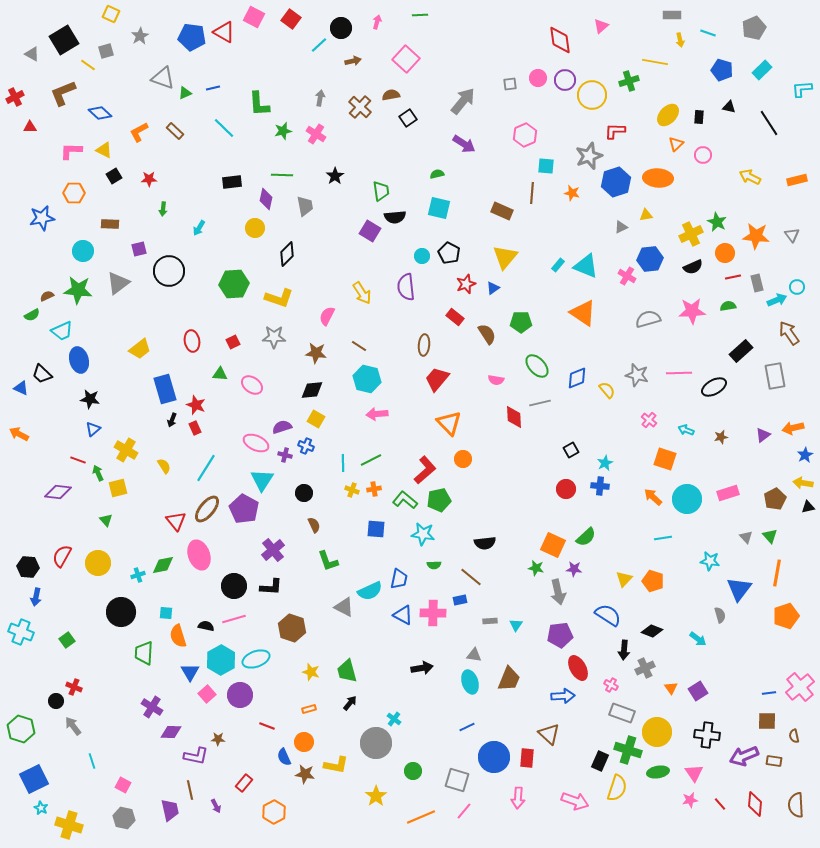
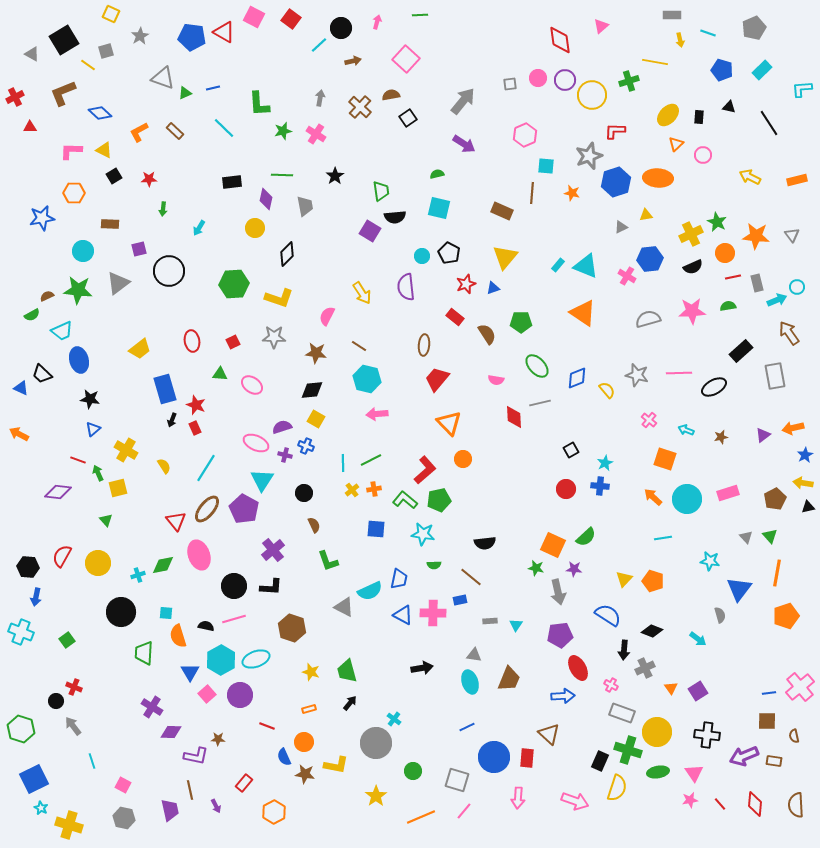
blue triangle at (493, 288): rotated 16 degrees clockwise
yellow cross at (352, 490): rotated 32 degrees clockwise
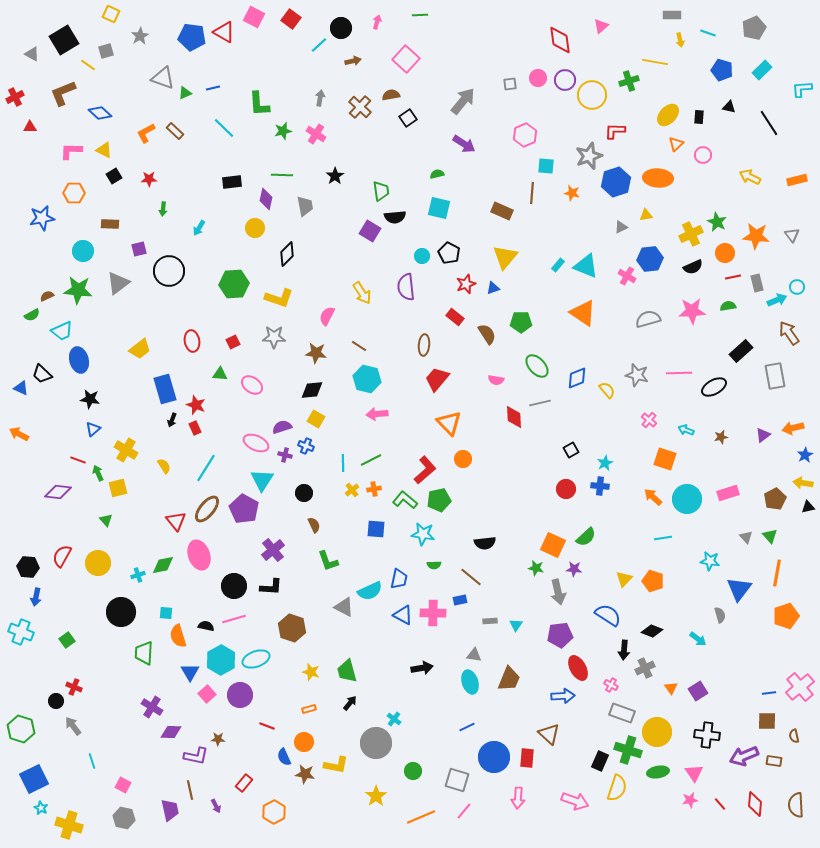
orange L-shape at (139, 132): moved 7 px right, 1 px down
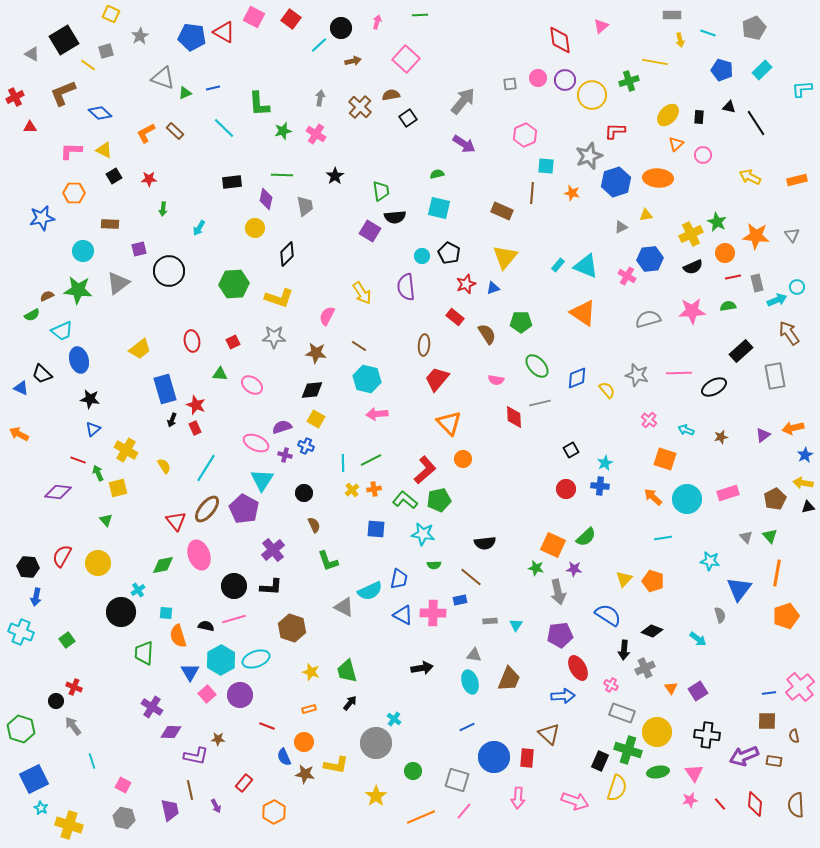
black line at (769, 123): moved 13 px left
cyan cross at (138, 575): moved 15 px down; rotated 16 degrees counterclockwise
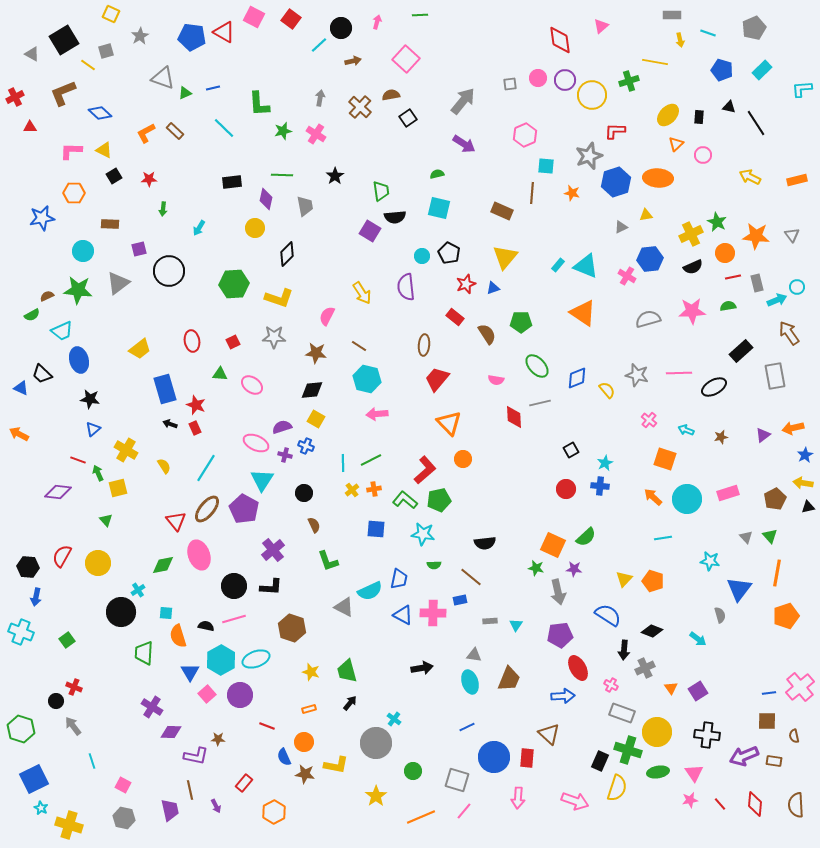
black arrow at (172, 420): moved 2 px left, 4 px down; rotated 88 degrees clockwise
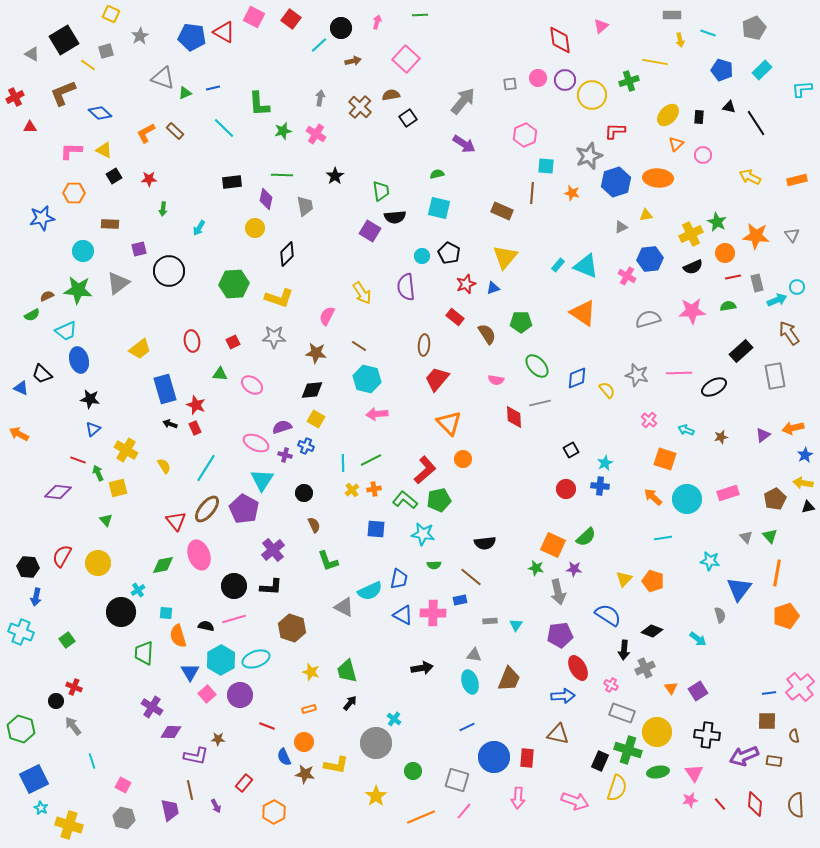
cyan trapezoid at (62, 331): moved 4 px right
brown triangle at (549, 734): moved 9 px right; rotated 30 degrees counterclockwise
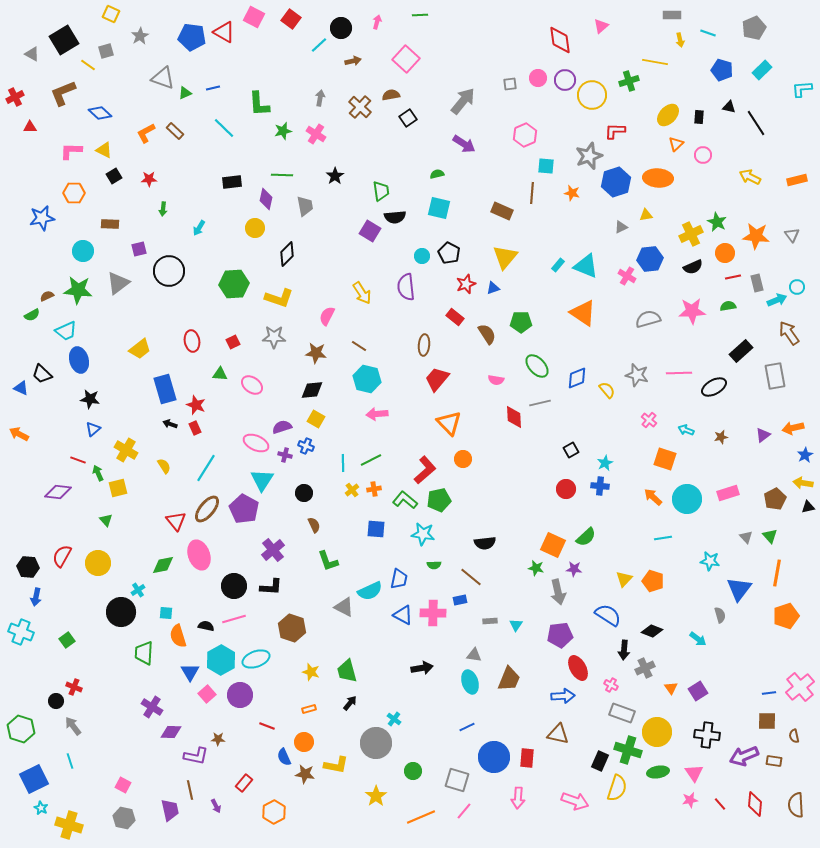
cyan line at (92, 761): moved 22 px left
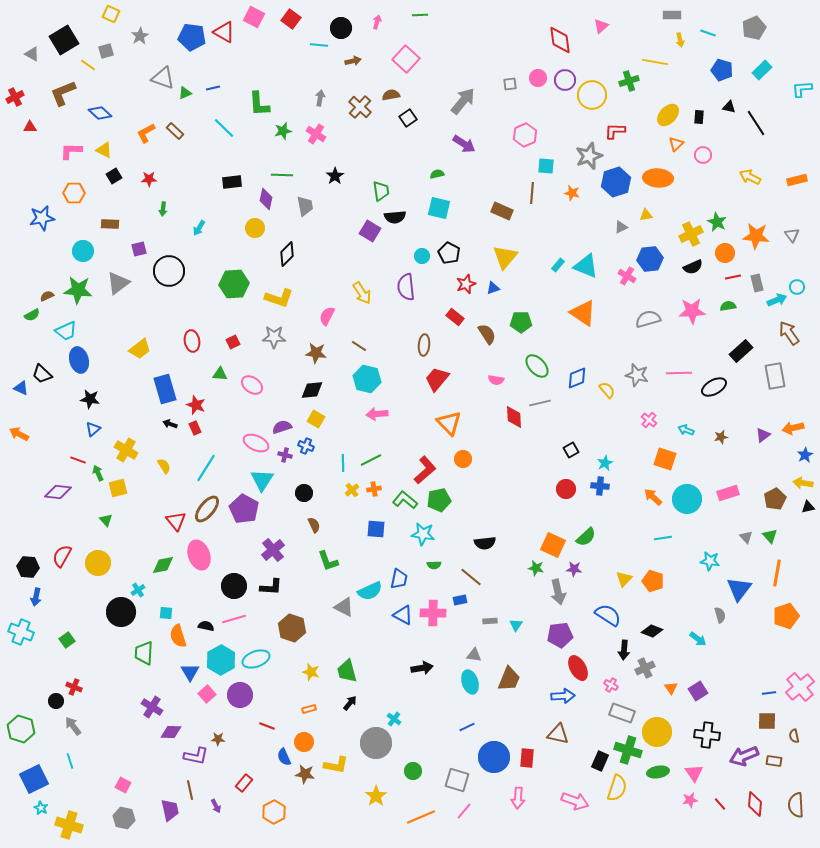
cyan line at (319, 45): rotated 48 degrees clockwise
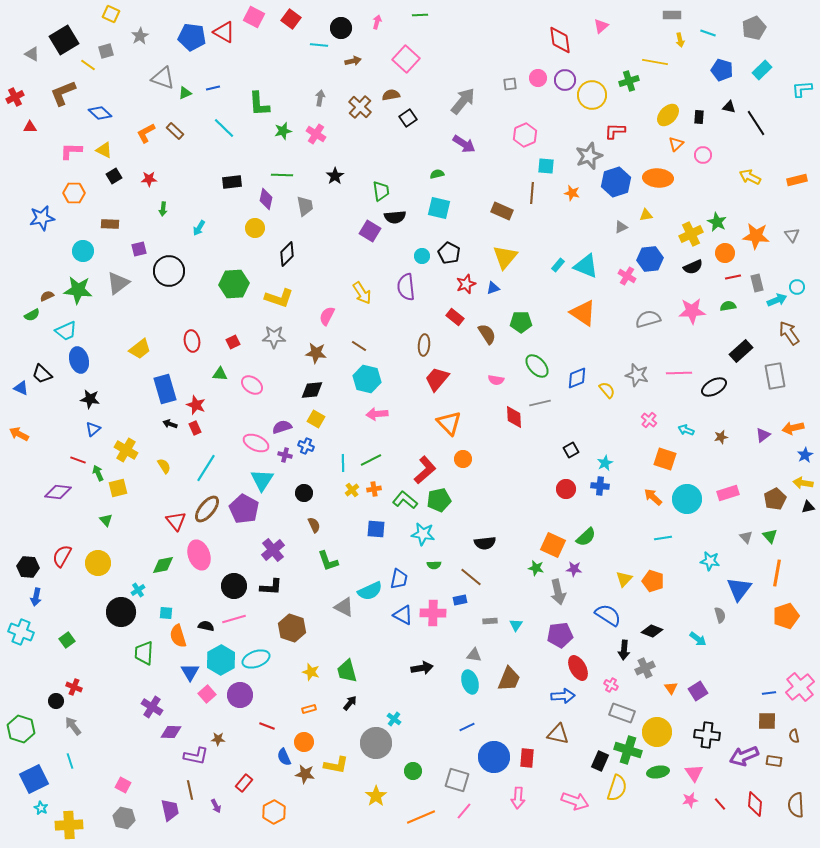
yellow cross at (69, 825): rotated 20 degrees counterclockwise
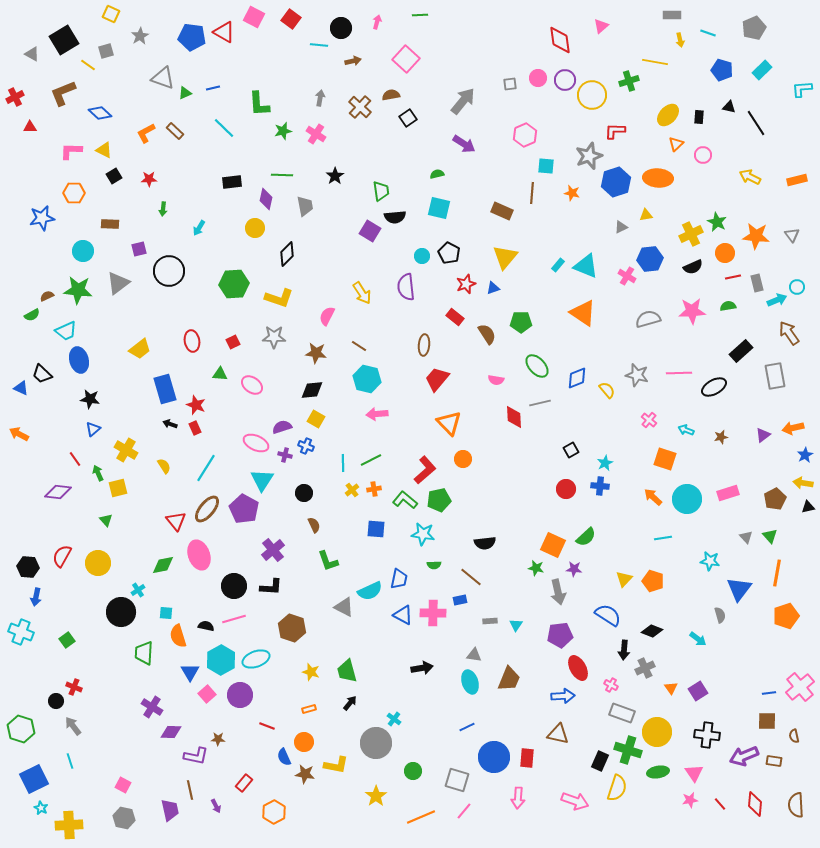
red line at (78, 460): moved 3 px left, 1 px up; rotated 35 degrees clockwise
